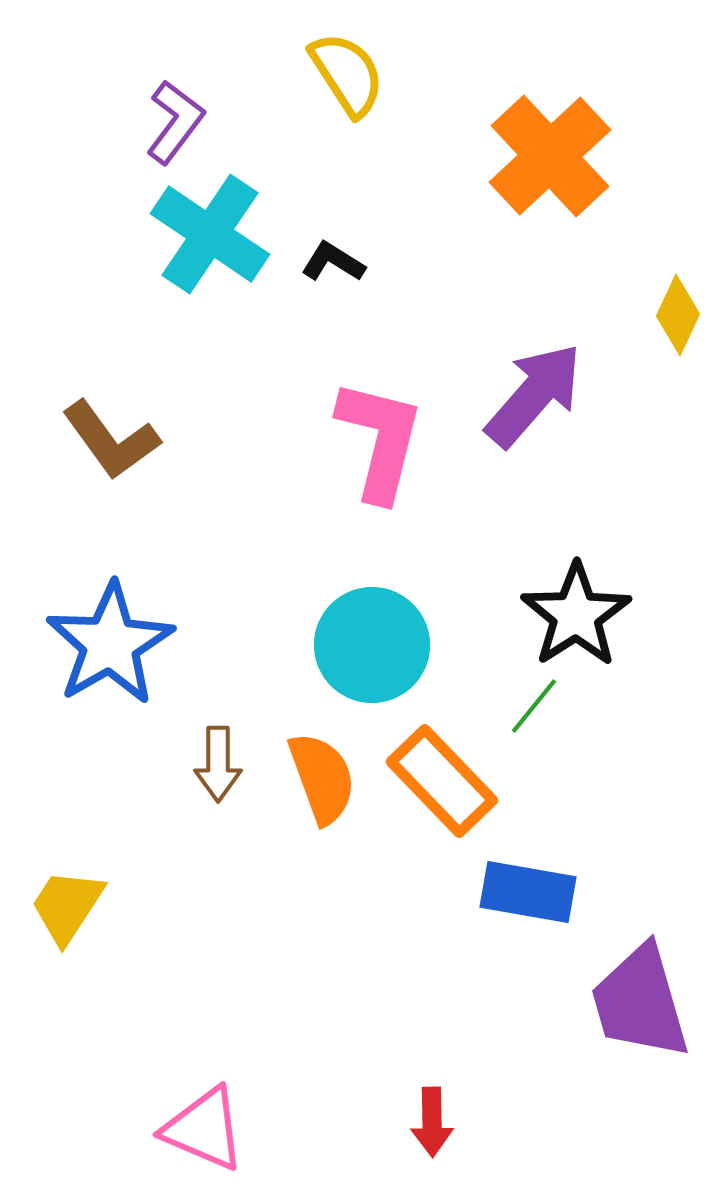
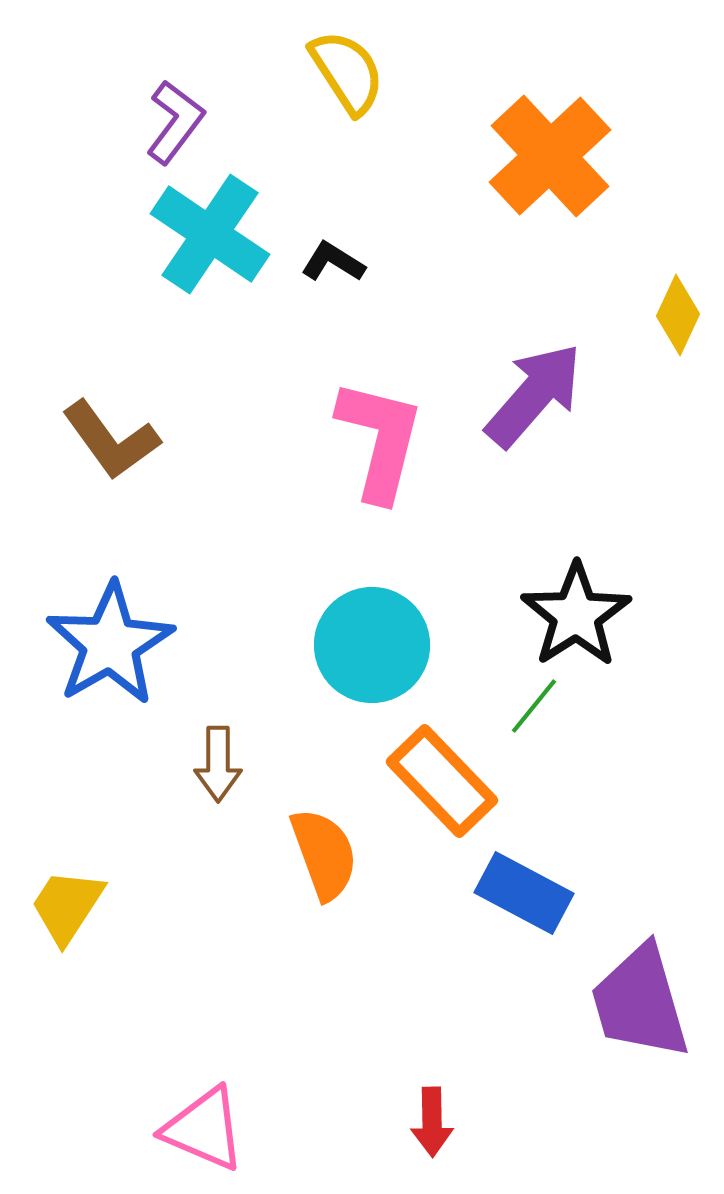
yellow semicircle: moved 2 px up
orange semicircle: moved 2 px right, 76 px down
blue rectangle: moved 4 px left, 1 px down; rotated 18 degrees clockwise
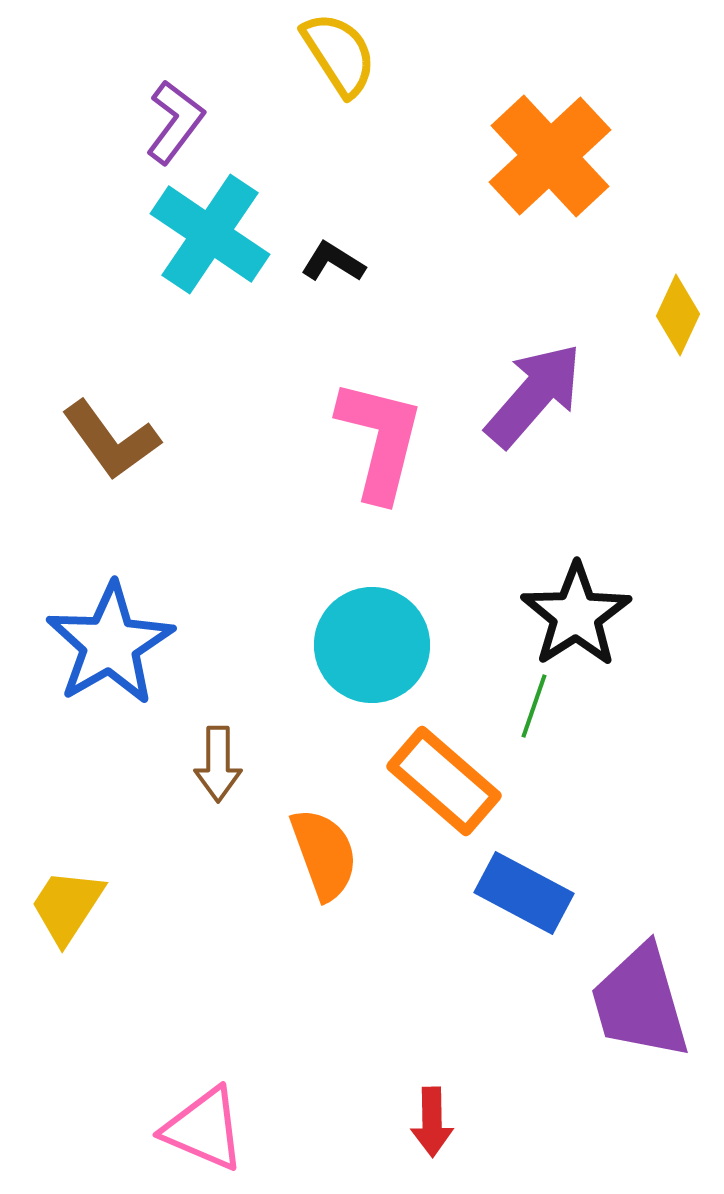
yellow semicircle: moved 8 px left, 18 px up
green line: rotated 20 degrees counterclockwise
orange rectangle: moved 2 px right; rotated 5 degrees counterclockwise
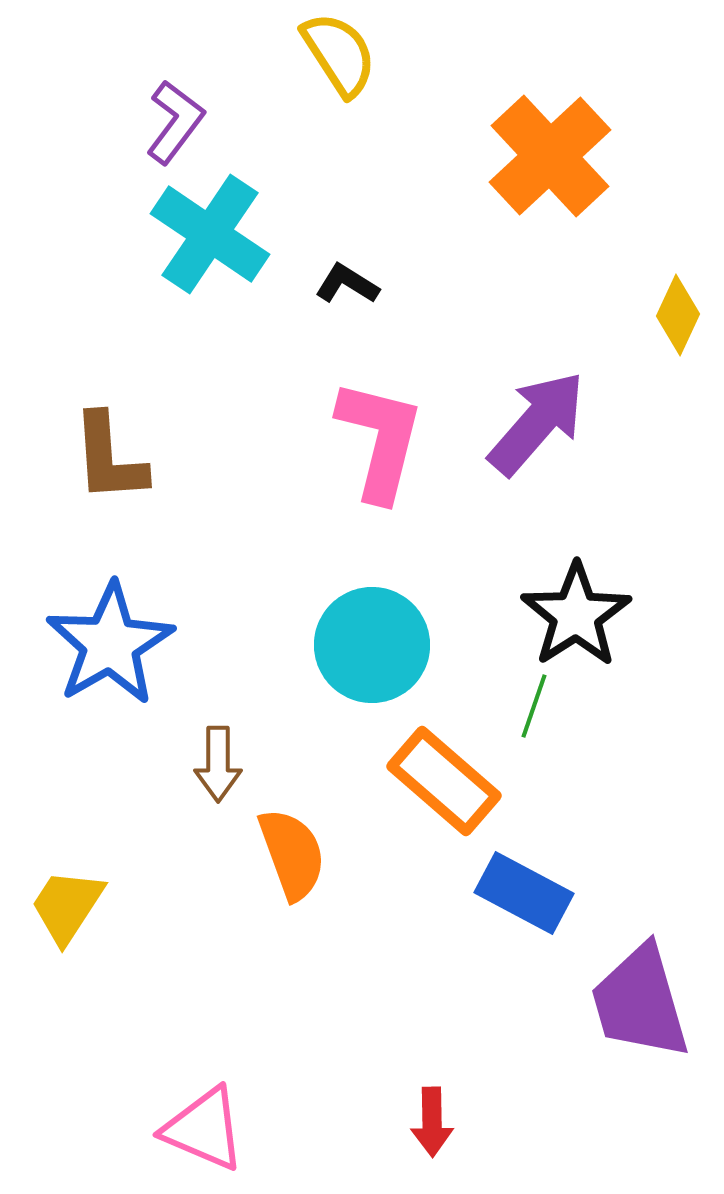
black L-shape: moved 14 px right, 22 px down
purple arrow: moved 3 px right, 28 px down
brown L-shape: moved 2 px left, 18 px down; rotated 32 degrees clockwise
orange semicircle: moved 32 px left
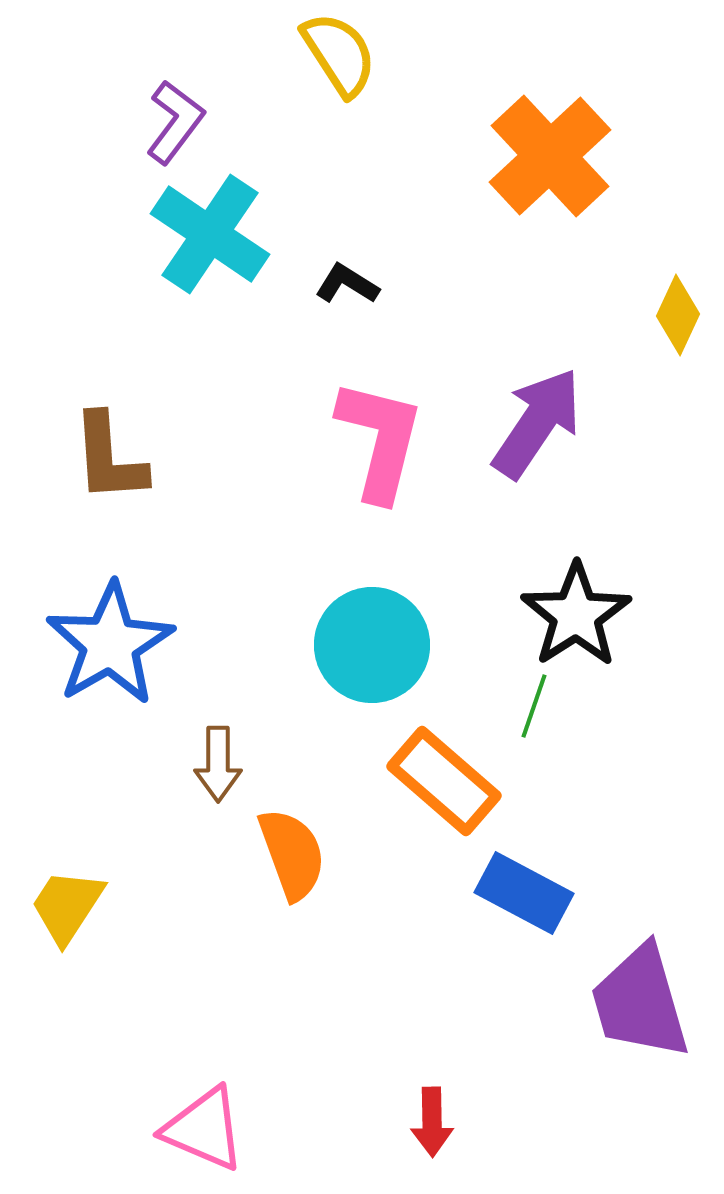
purple arrow: rotated 7 degrees counterclockwise
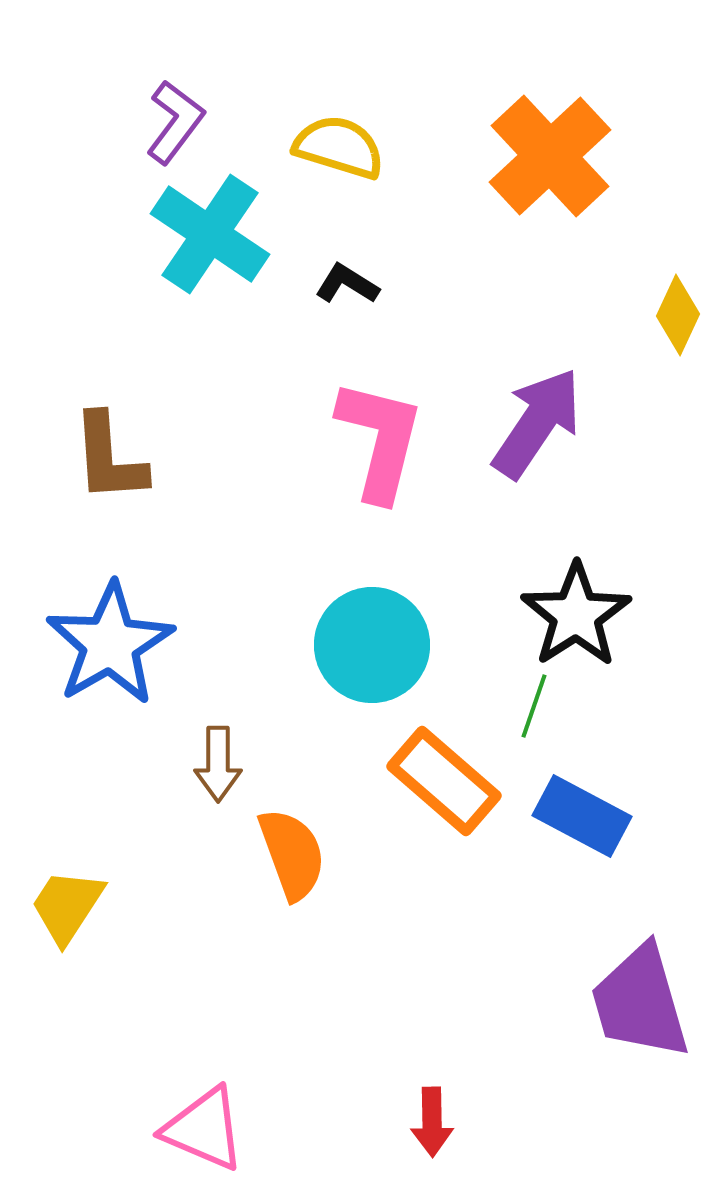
yellow semicircle: moved 93 px down; rotated 40 degrees counterclockwise
blue rectangle: moved 58 px right, 77 px up
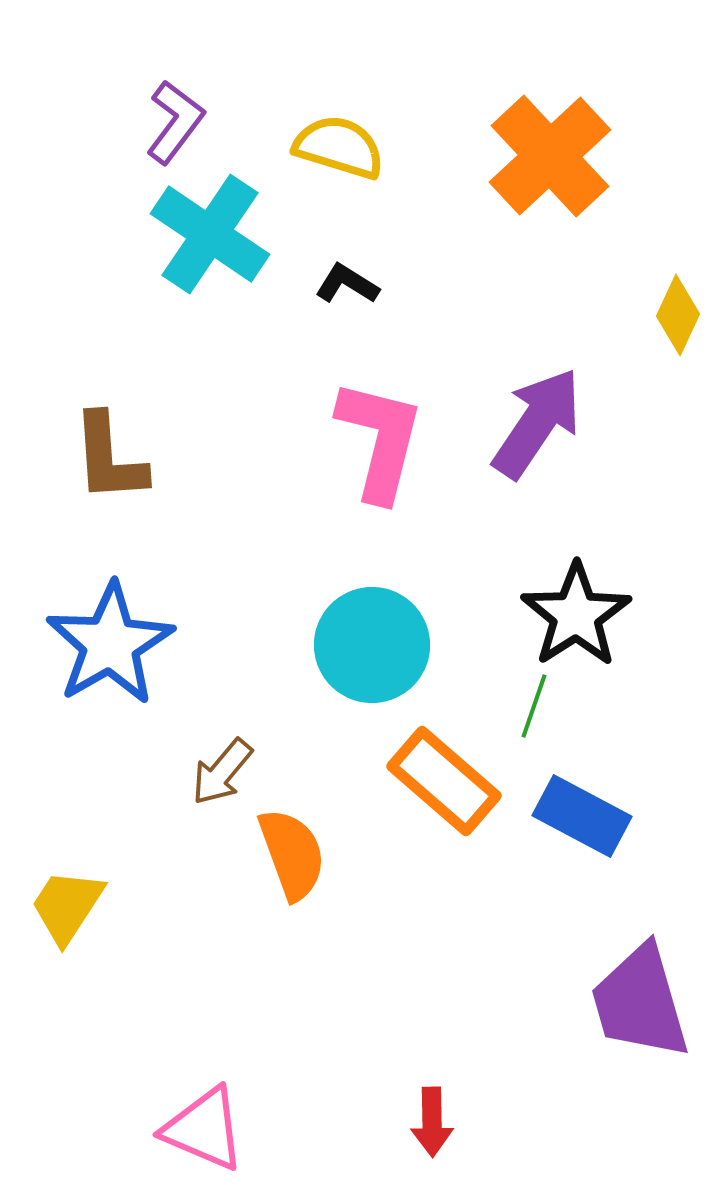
brown arrow: moved 4 px right, 8 px down; rotated 40 degrees clockwise
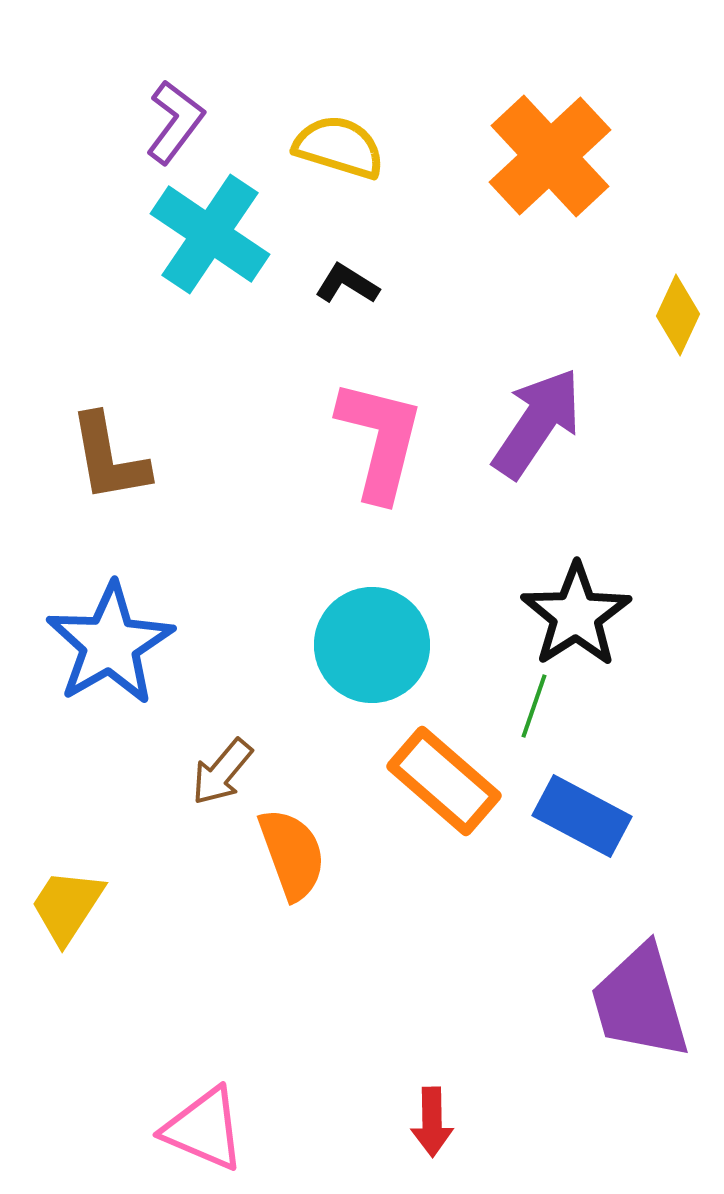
brown L-shape: rotated 6 degrees counterclockwise
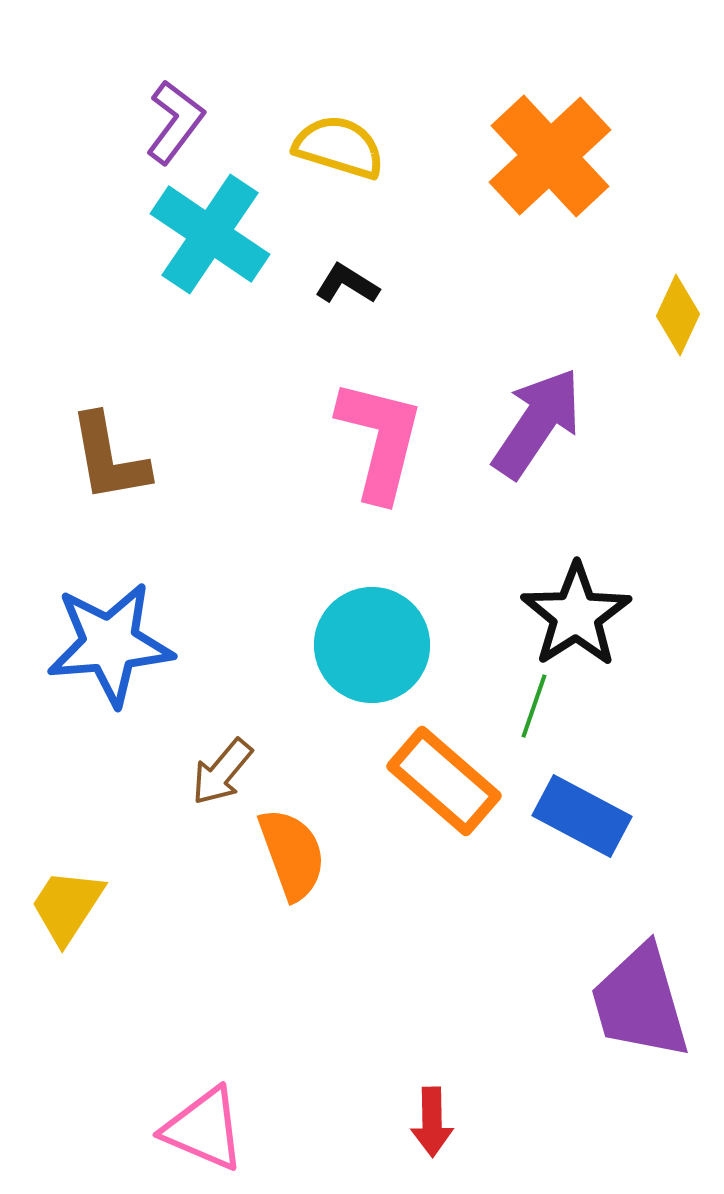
blue star: rotated 25 degrees clockwise
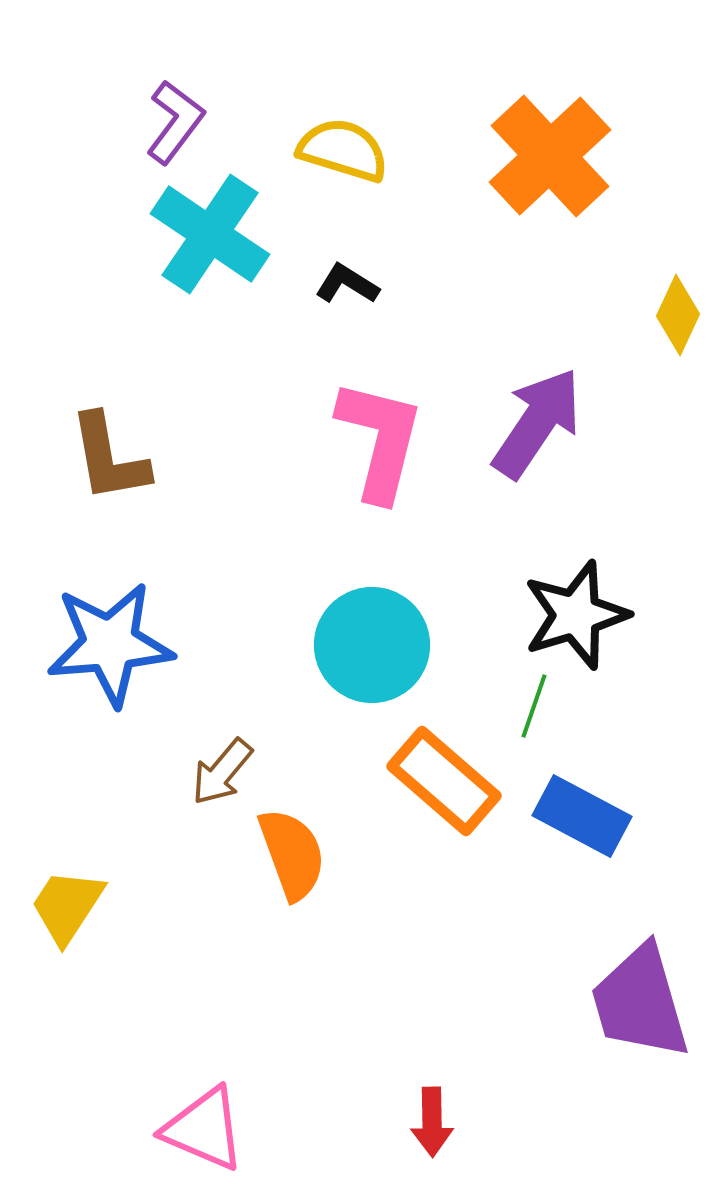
yellow semicircle: moved 4 px right, 3 px down
black star: rotated 16 degrees clockwise
